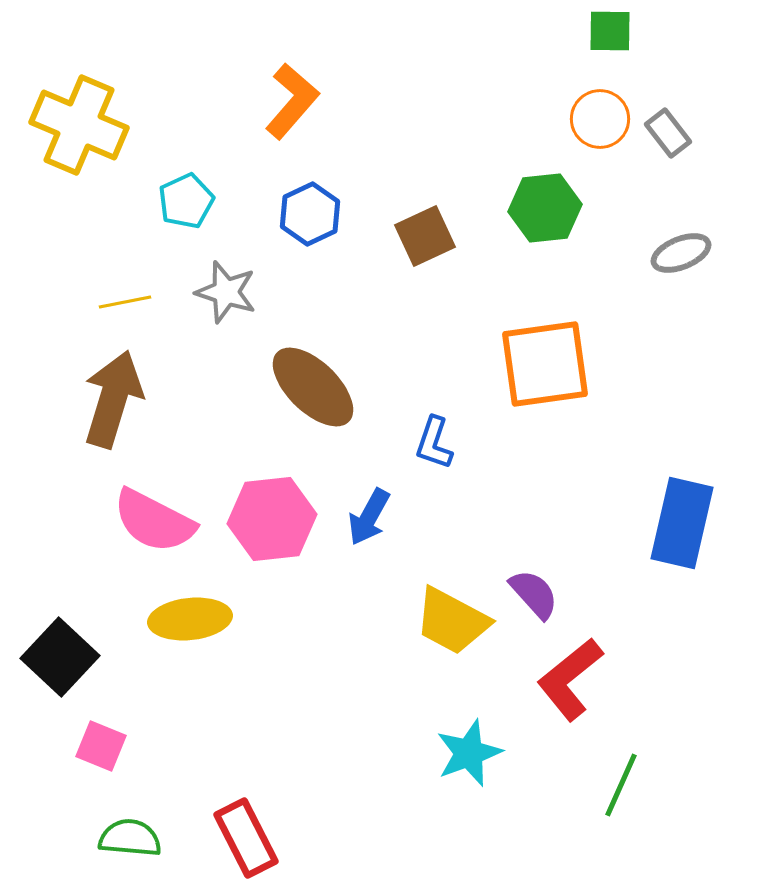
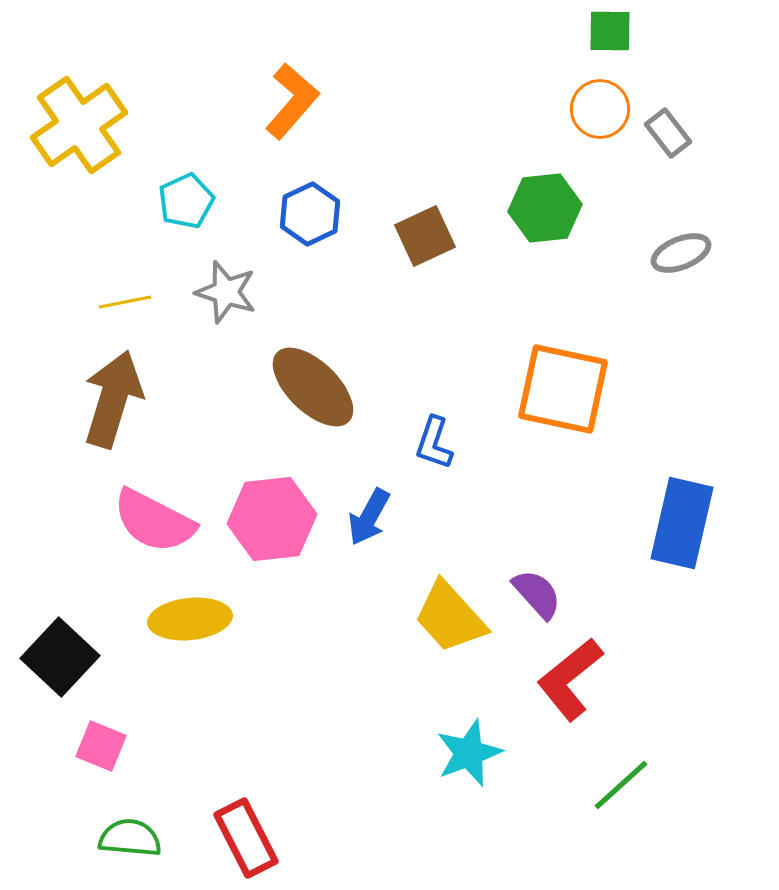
orange circle: moved 10 px up
yellow cross: rotated 32 degrees clockwise
orange square: moved 18 px right, 25 px down; rotated 20 degrees clockwise
purple semicircle: moved 3 px right
yellow trapezoid: moved 2 px left, 4 px up; rotated 20 degrees clockwise
green line: rotated 24 degrees clockwise
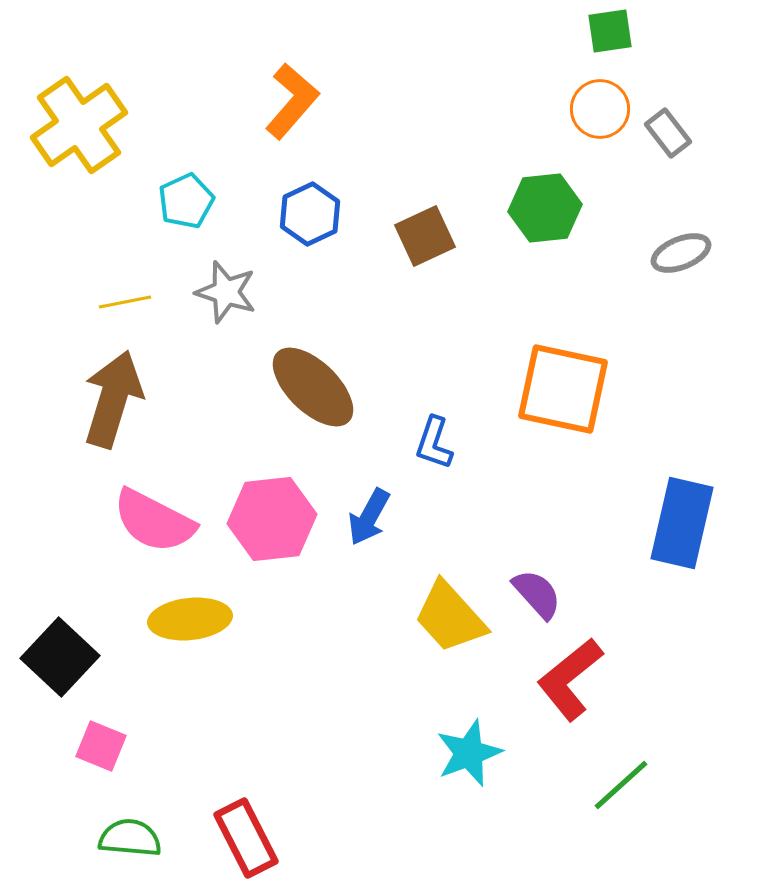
green square: rotated 9 degrees counterclockwise
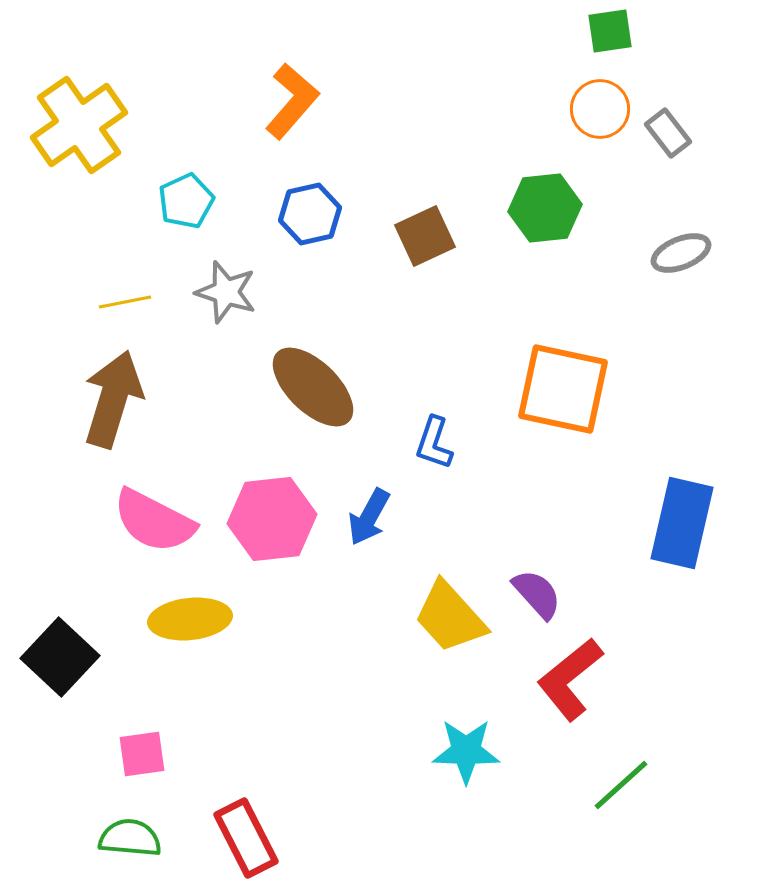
blue hexagon: rotated 12 degrees clockwise
pink square: moved 41 px right, 8 px down; rotated 30 degrees counterclockwise
cyan star: moved 3 px left, 2 px up; rotated 22 degrees clockwise
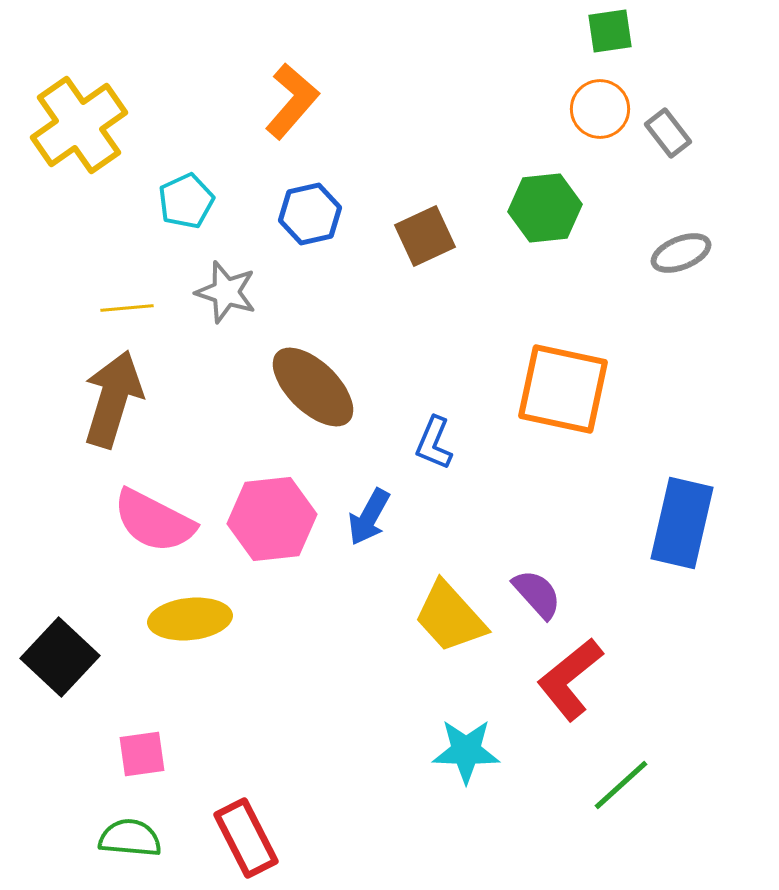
yellow line: moved 2 px right, 6 px down; rotated 6 degrees clockwise
blue L-shape: rotated 4 degrees clockwise
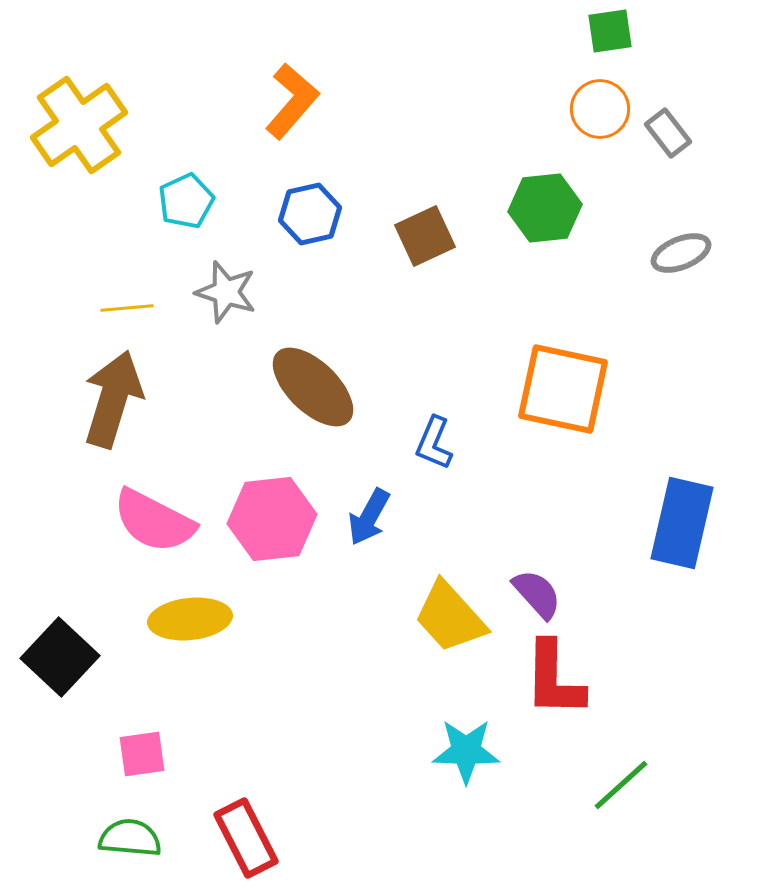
red L-shape: moved 16 px left; rotated 50 degrees counterclockwise
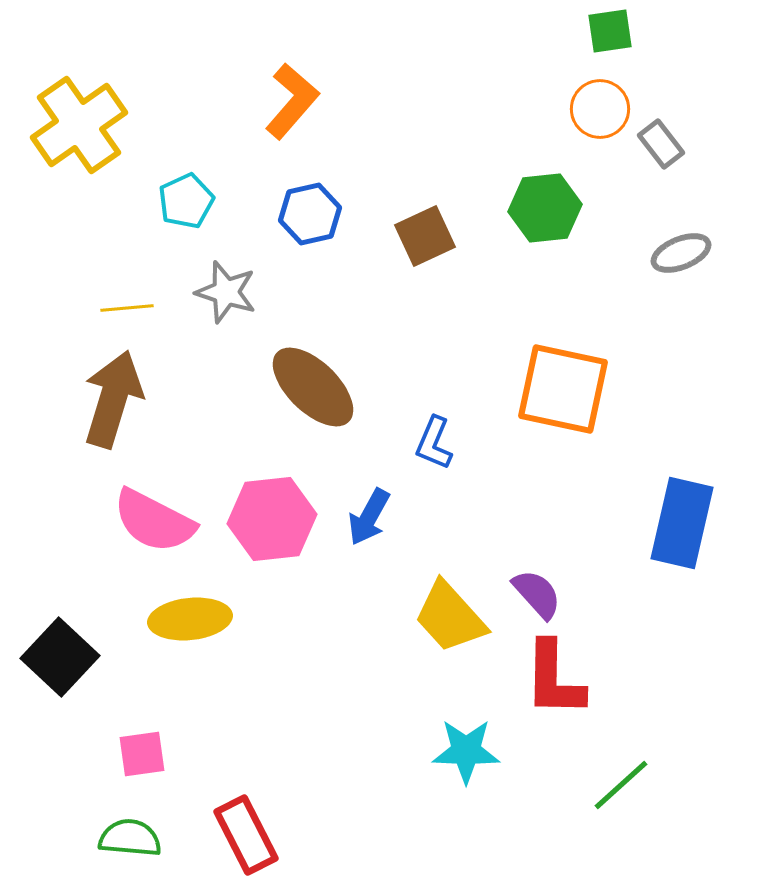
gray rectangle: moved 7 px left, 11 px down
red rectangle: moved 3 px up
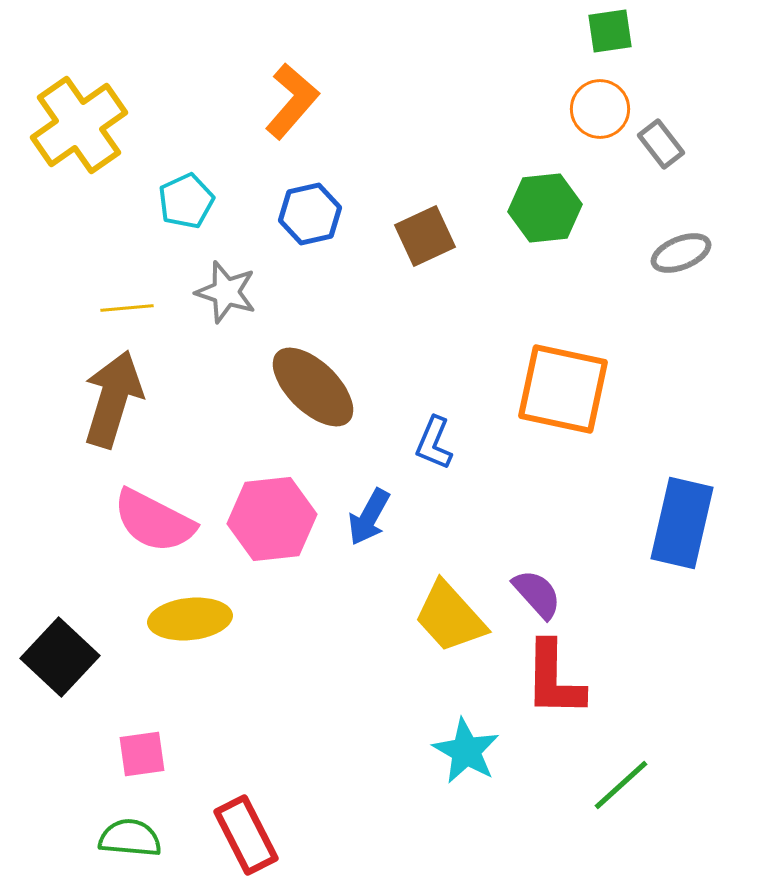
cyan star: rotated 28 degrees clockwise
